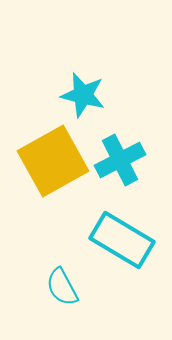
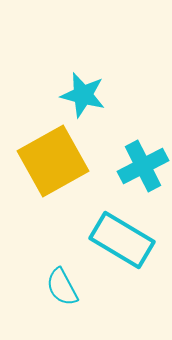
cyan cross: moved 23 px right, 6 px down
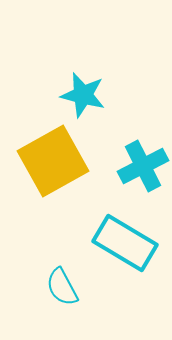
cyan rectangle: moved 3 px right, 3 px down
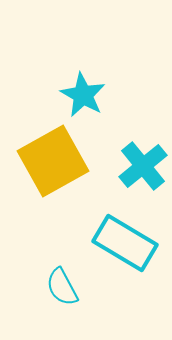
cyan star: rotated 15 degrees clockwise
cyan cross: rotated 12 degrees counterclockwise
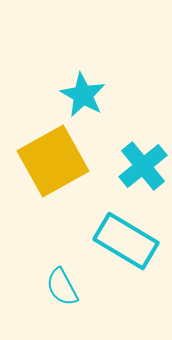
cyan rectangle: moved 1 px right, 2 px up
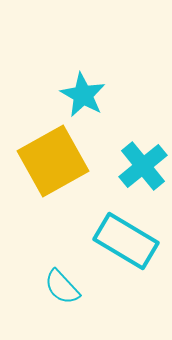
cyan semicircle: rotated 15 degrees counterclockwise
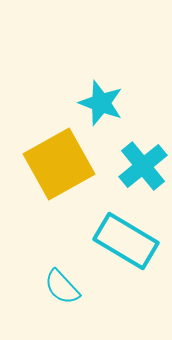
cyan star: moved 18 px right, 8 px down; rotated 9 degrees counterclockwise
yellow square: moved 6 px right, 3 px down
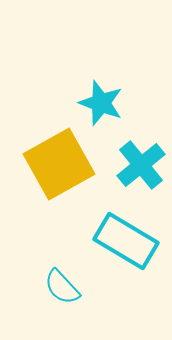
cyan cross: moved 2 px left, 1 px up
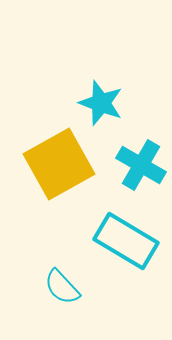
cyan cross: rotated 21 degrees counterclockwise
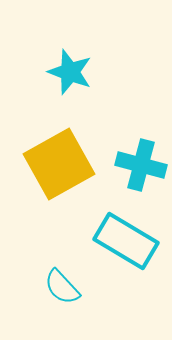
cyan star: moved 31 px left, 31 px up
cyan cross: rotated 15 degrees counterclockwise
